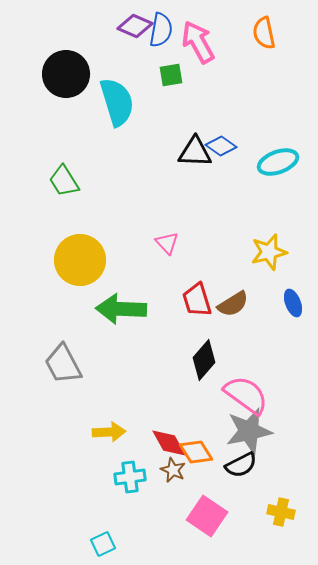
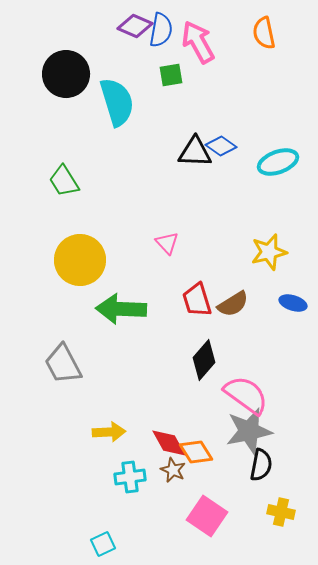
blue ellipse: rotated 52 degrees counterclockwise
black semicircle: moved 20 px right; rotated 52 degrees counterclockwise
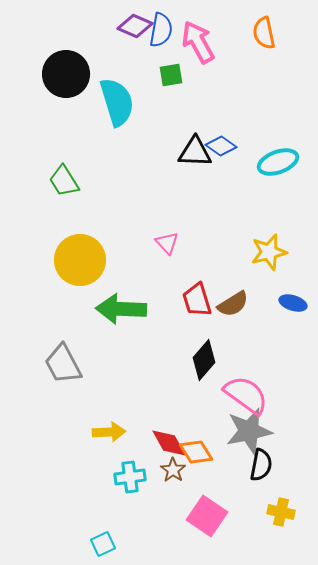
brown star: rotated 10 degrees clockwise
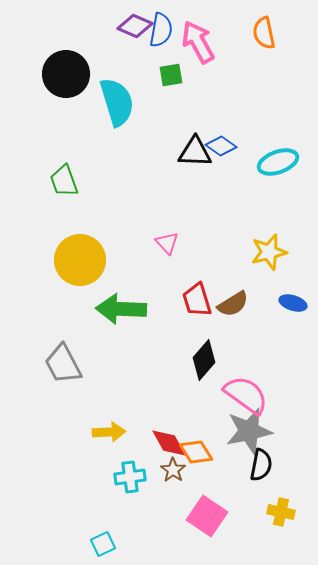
green trapezoid: rotated 12 degrees clockwise
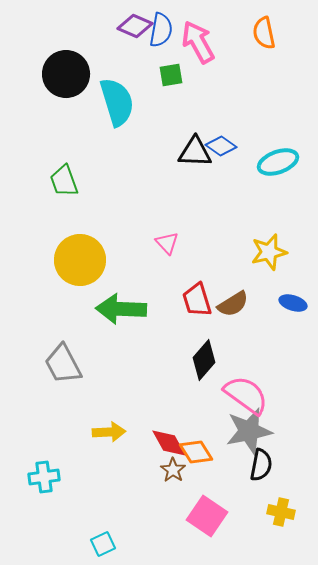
cyan cross: moved 86 px left
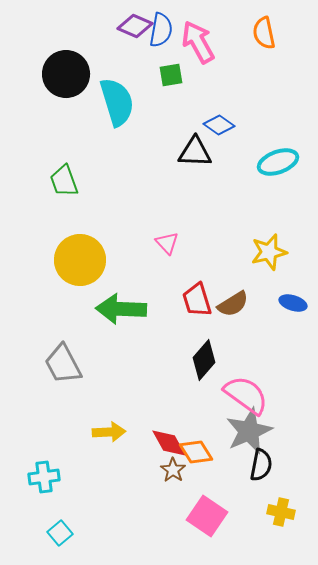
blue diamond: moved 2 px left, 21 px up
gray star: rotated 12 degrees counterclockwise
cyan square: moved 43 px left, 11 px up; rotated 15 degrees counterclockwise
